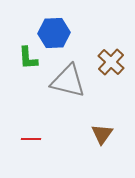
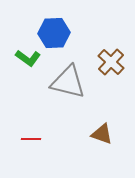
green L-shape: rotated 50 degrees counterclockwise
gray triangle: moved 1 px down
brown triangle: rotated 45 degrees counterclockwise
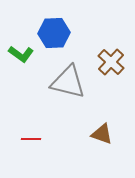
green L-shape: moved 7 px left, 4 px up
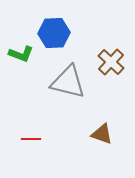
green L-shape: rotated 15 degrees counterclockwise
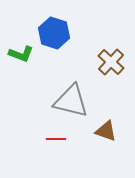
blue hexagon: rotated 20 degrees clockwise
gray triangle: moved 3 px right, 19 px down
brown triangle: moved 4 px right, 3 px up
red line: moved 25 px right
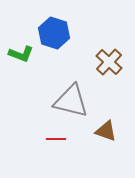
brown cross: moved 2 px left
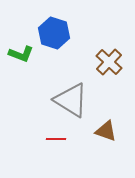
gray triangle: moved 1 px up; rotated 18 degrees clockwise
